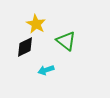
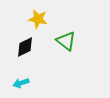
yellow star: moved 2 px right, 5 px up; rotated 18 degrees counterclockwise
cyan arrow: moved 25 px left, 13 px down
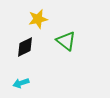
yellow star: rotated 24 degrees counterclockwise
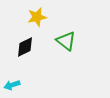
yellow star: moved 1 px left, 2 px up
cyan arrow: moved 9 px left, 2 px down
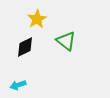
yellow star: moved 2 px down; rotated 18 degrees counterclockwise
cyan arrow: moved 6 px right
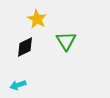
yellow star: rotated 12 degrees counterclockwise
green triangle: rotated 20 degrees clockwise
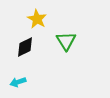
cyan arrow: moved 3 px up
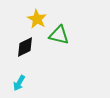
green triangle: moved 7 px left, 6 px up; rotated 45 degrees counterclockwise
cyan arrow: moved 1 px right, 1 px down; rotated 42 degrees counterclockwise
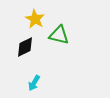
yellow star: moved 2 px left
cyan arrow: moved 15 px right
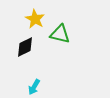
green triangle: moved 1 px right, 1 px up
cyan arrow: moved 4 px down
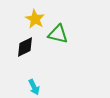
green triangle: moved 2 px left
cyan arrow: rotated 56 degrees counterclockwise
